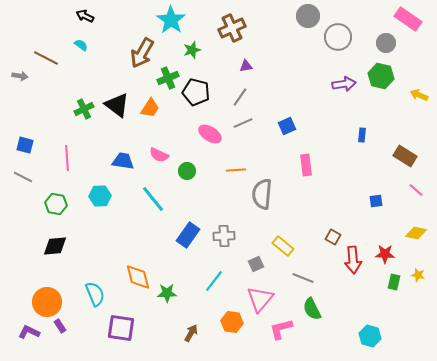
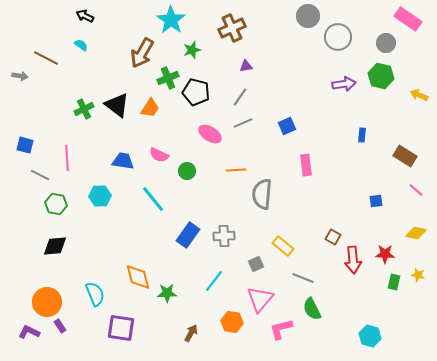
gray line at (23, 177): moved 17 px right, 2 px up
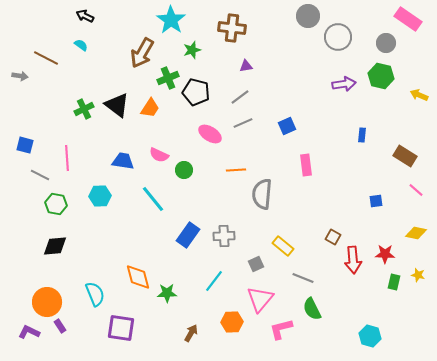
brown cross at (232, 28): rotated 32 degrees clockwise
gray line at (240, 97): rotated 18 degrees clockwise
green circle at (187, 171): moved 3 px left, 1 px up
orange hexagon at (232, 322): rotated 10 degrees counterclockwise
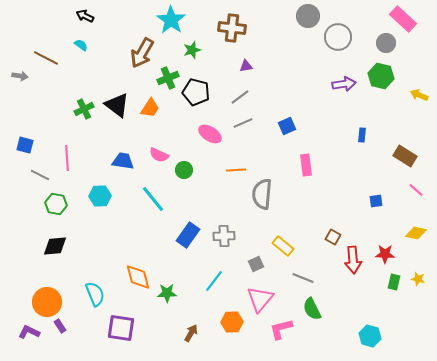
pink rectangle at (408, 19): moved 5 px left; rotated 8 degrees clockwise
yellow star at (418, 275): moved 4 px down
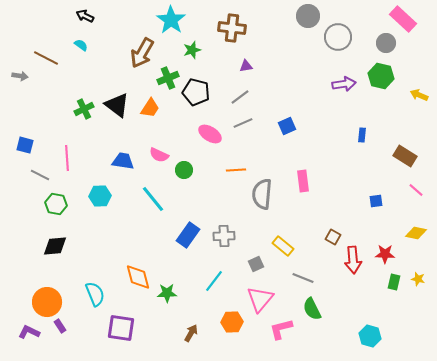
pink rectangle at (306, 165): moved 3 px left, 16 px down
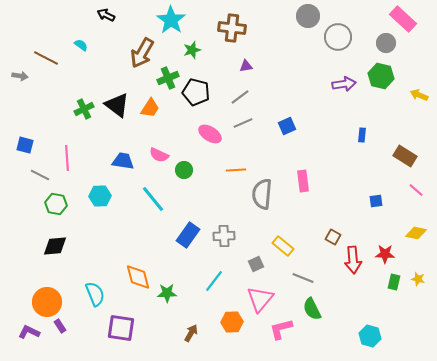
black arrow at (85, 16): moved 21 px right, 1 px up
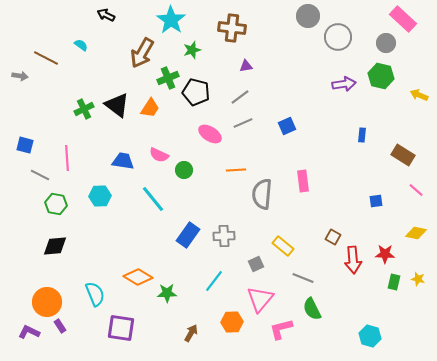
brown rectangle at (405, 156): moved 2 px left, 1 px up
orange diamond at (138, 277): rotated 44 degrees counterclockwise
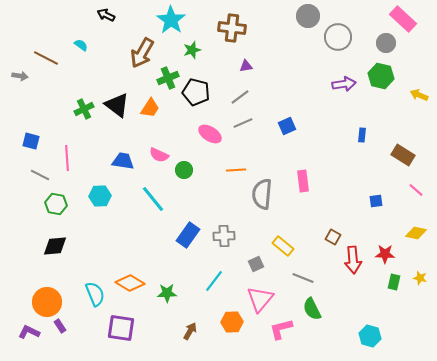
blue square at (25, 145): moved 6 px right, 4 px up
orange diamond at (138, 277): moved 8 px left, 6 px down
yellow star at (418, 279): moved 2 px right, 1 px up
brown arrow at (191, 333): moved 1 px left, 2 px up
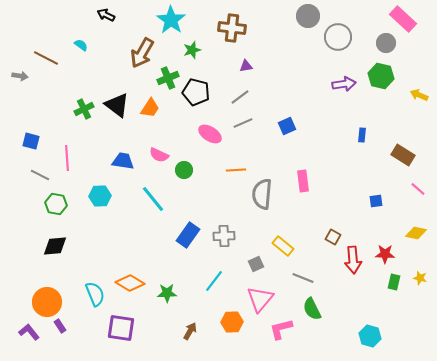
pink line at (416, 190): moved 2 px right, 1 px up
purple L-shape at (29, 332): rotated 25 degrees clockwise
